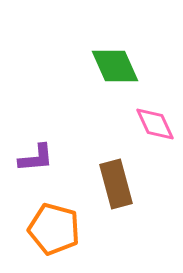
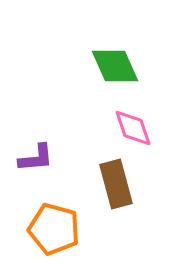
pink diamond: moved 22 px left, 4 px down; rotated 6 degrees clockwise
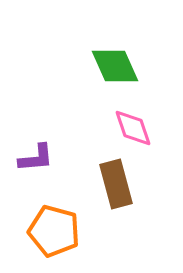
orange pentagon: moved 2 px down
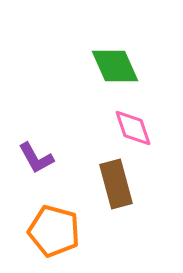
purple L-shape: rotated 66 degrees clockwise
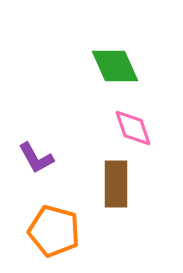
brown rectangle: rotated 15 degrees clockwise
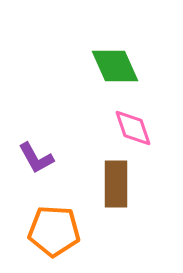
orange pentagon: rotated 12 degrees counterclockwise
